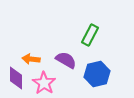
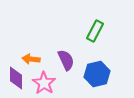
green rectangle: moved 5 px right, 4 px up
purple semicircle: rotated 35 degrees clockwise
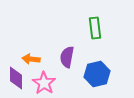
green rectangle: moved 3 px up; rotated 35 degrees counterclockwise
purple semicircle: moved 1 px right, 3 px up; rotated 145 degrees counterclockwise
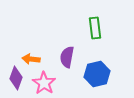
purple diamond: rotated 20 degrees clockwise
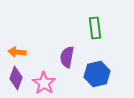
orange arrow: moved 14 px left, 7 px up
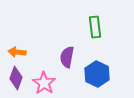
green rectangle: moved 1 px up
blue hexagon: rotated 20 degrees counterclockwise
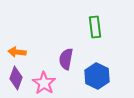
purple semicircle: moved 1 px left, 2 px down
blue hexagon: moved 2 px down
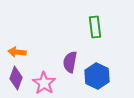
purple semicircle: moved 4 px right, 3 px down
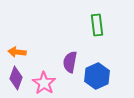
green rectangle: moved 2 px right, 2 px up
blue hexagon: rotated 10 degrees clockwise
